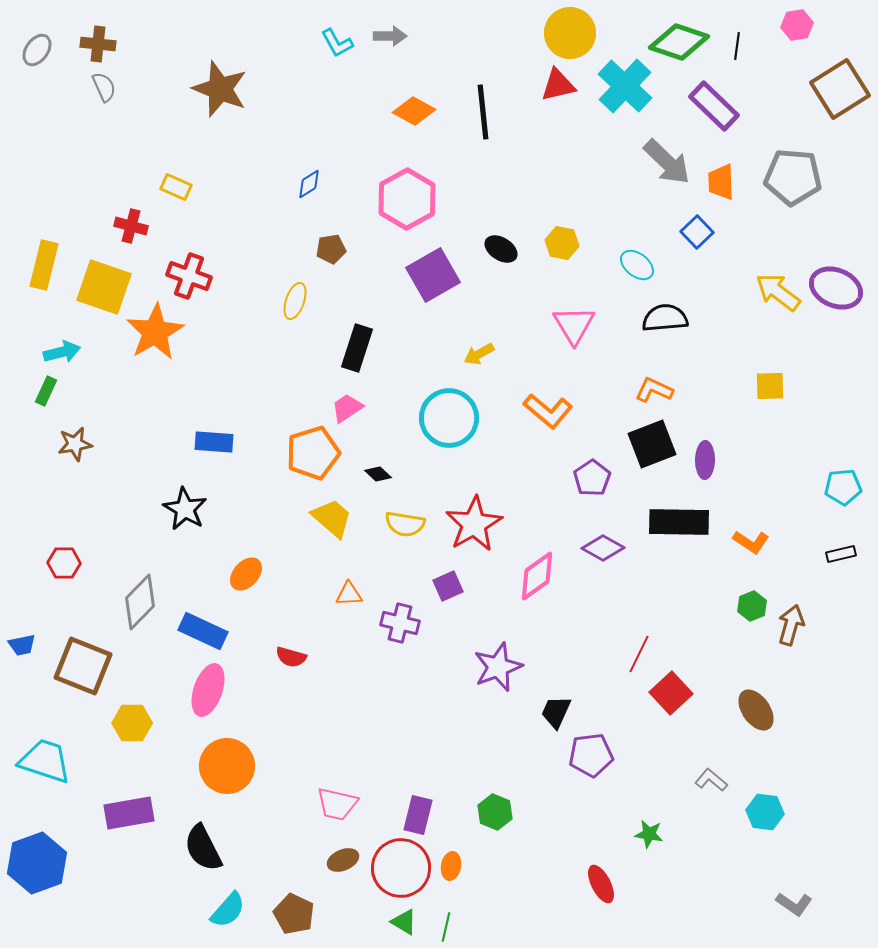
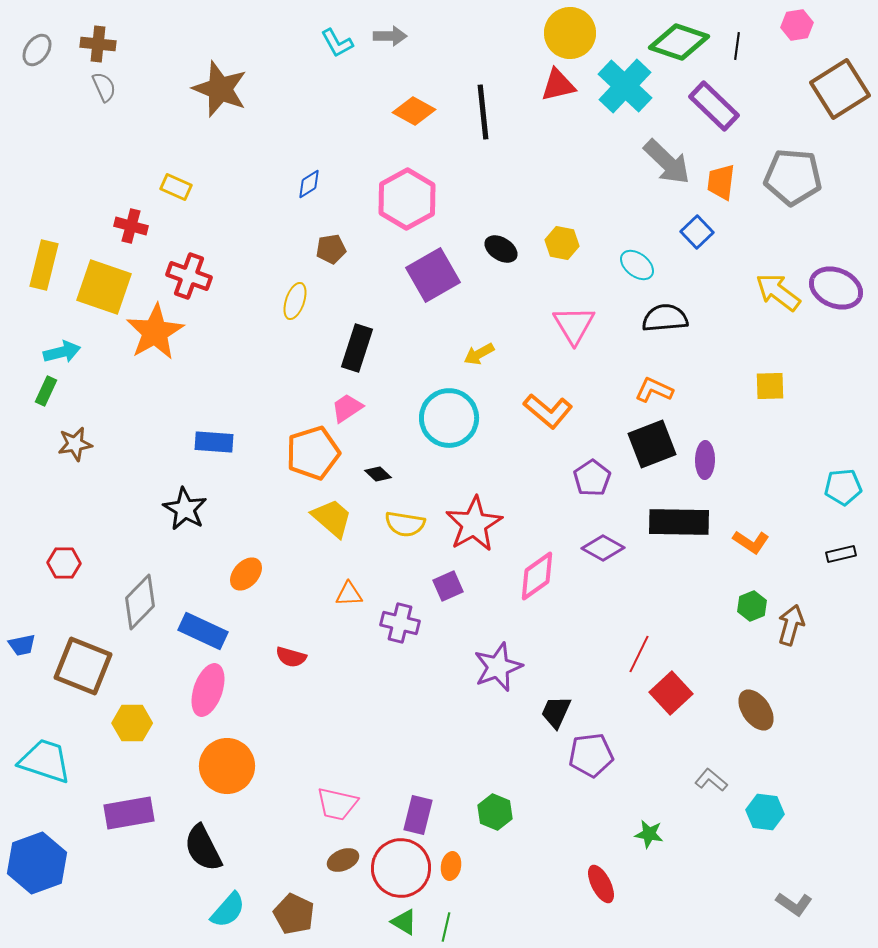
orange trapezoid at (721, 182): rotated 9 degrees clockwise
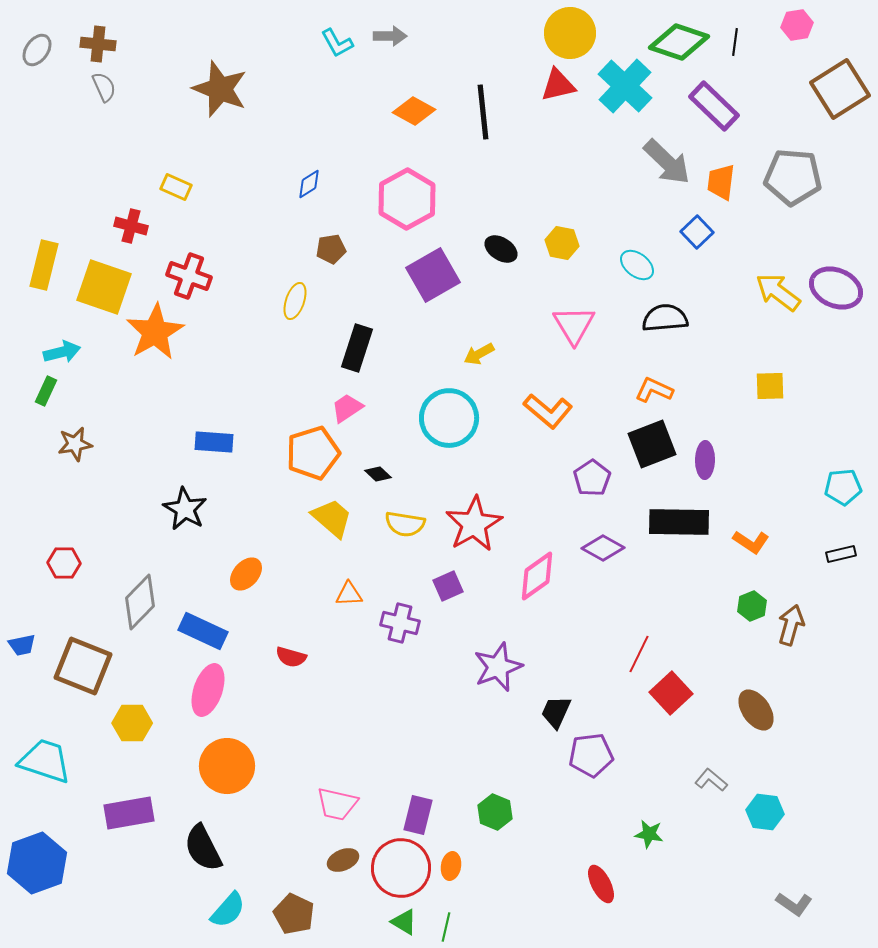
black line at (737, 46): moved 2 px left, 4 px up
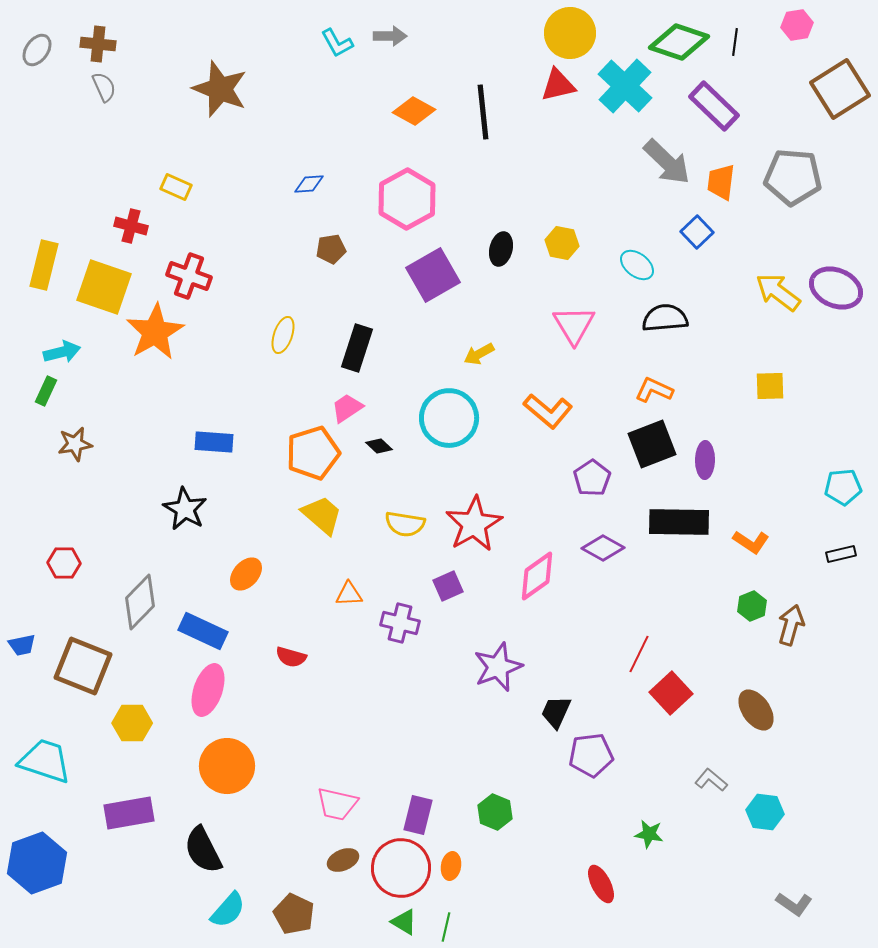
blue diamond at (309, 184): rotated 28 degrees clockwise
black ellipse at (501, 249): rotated 72 degrees clockwise
yellow ellipse at (295, 301): moved 12 px left, 34 px down
black diamond at (378, 474): moved 1 px right, 28 px up
yellow trapezoid at (332, 518): moved 10 px left, 3 px up
black semicircle at (203, 848): moved 2 px down
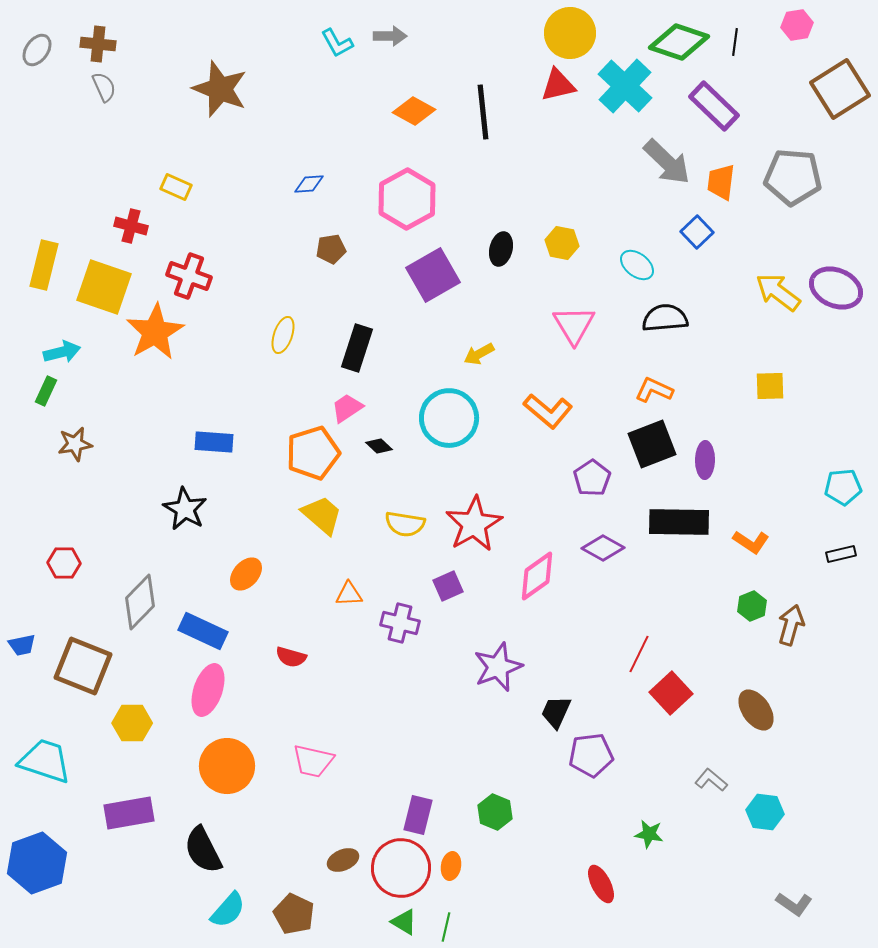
pink trapezoid at (337, 804): moved 24 px left, 43 px up
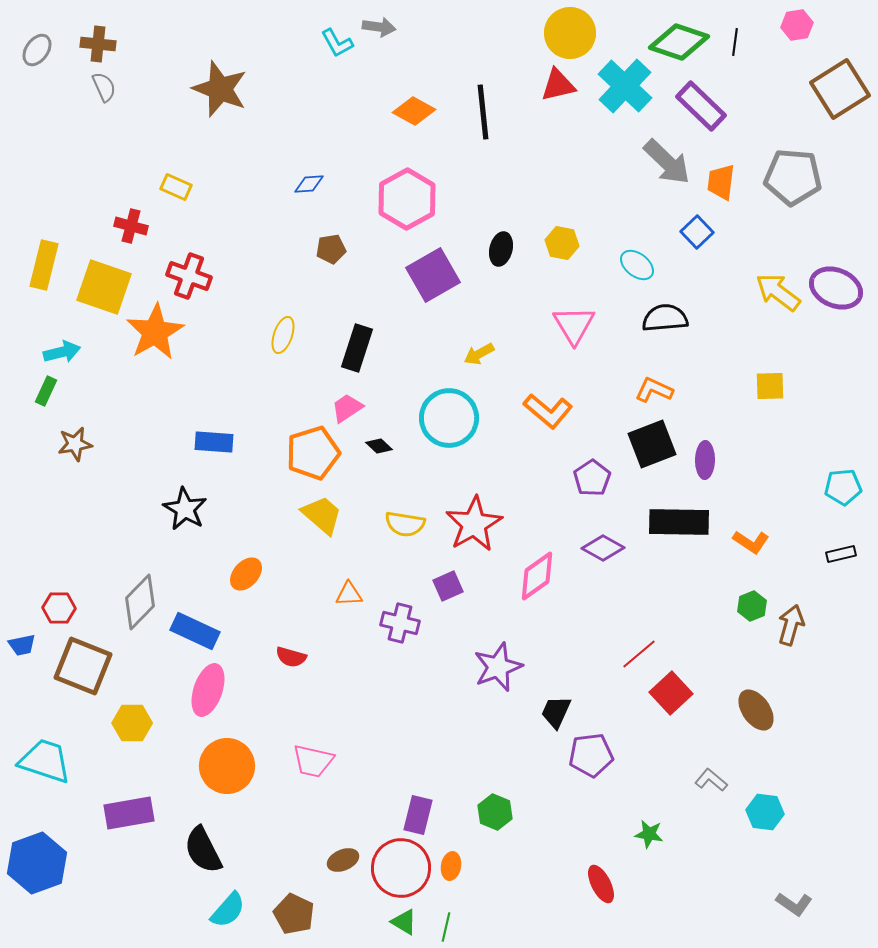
gray arrow at (390, 36): moved 11 px left, 9 px up; rotated 8 degrees clockwise
purple rectangle at (714, 106): moved 13 px left
red hexagon at (64, 563): moved 5 px left, 45 px down
blue rectangle at (203, 631): moved 8 px left
red line at (639, 654): rotated 24 degrees clockwise
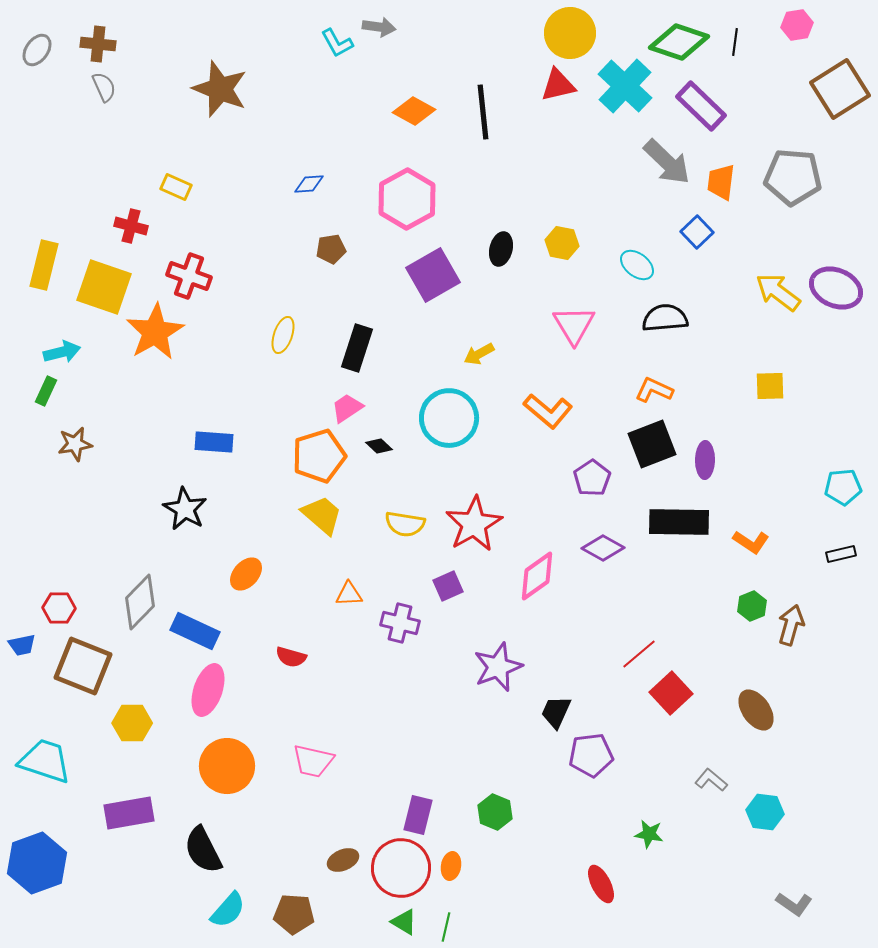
orange pentagon at (313, 453): moved 6 px right, 3 px down
brown pentagon at (294, 914): rotated 21 degrees counterclockwise
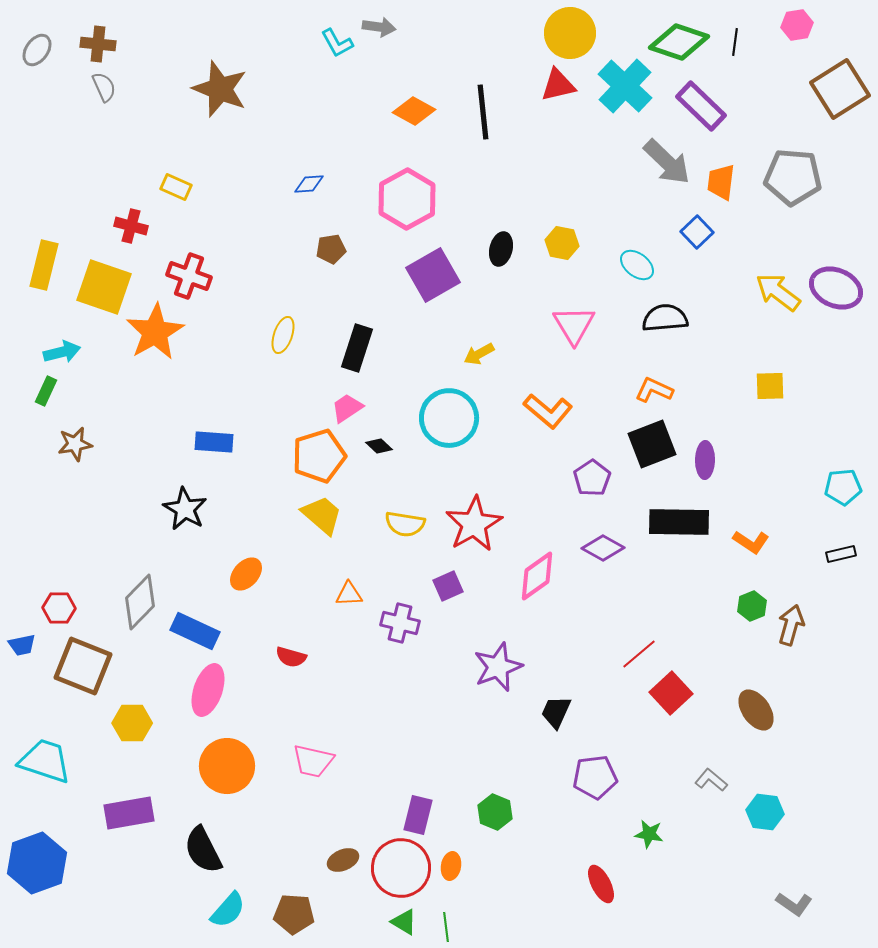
purple pentagon at (591, 755): moved 4 px right, 22 px down
green line at (446, 927): rotated 20 degrees counterclockwise
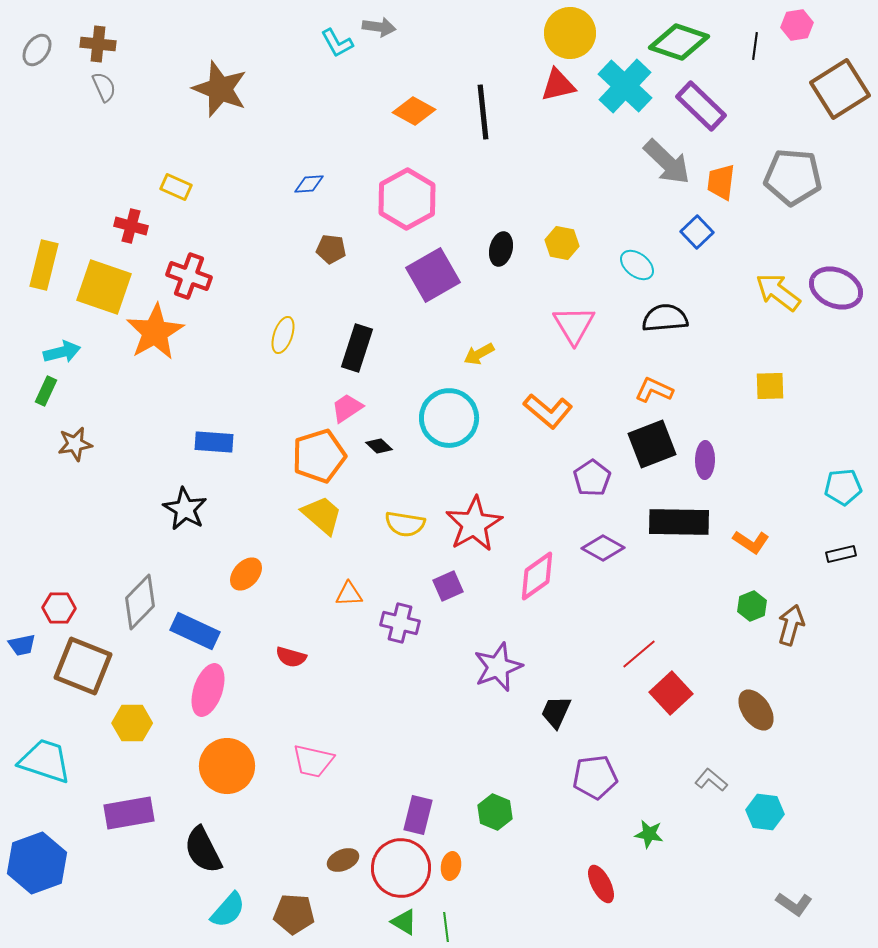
black line at (735, 42): moved 20 px right, 4 px down
brown pentagon at (331, 249): rotated 16 degrees clockwise
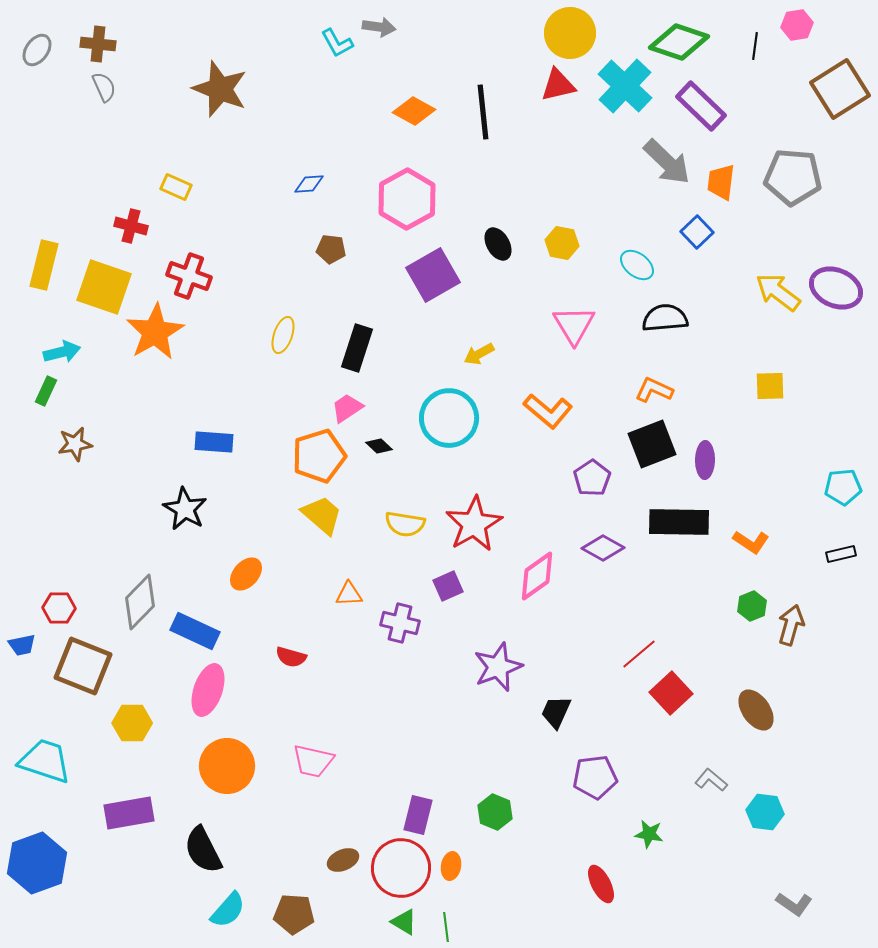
black ellipse at (501, 249): moved 3 px left, 5 px up; rotated 44 degrees counterclockwise
